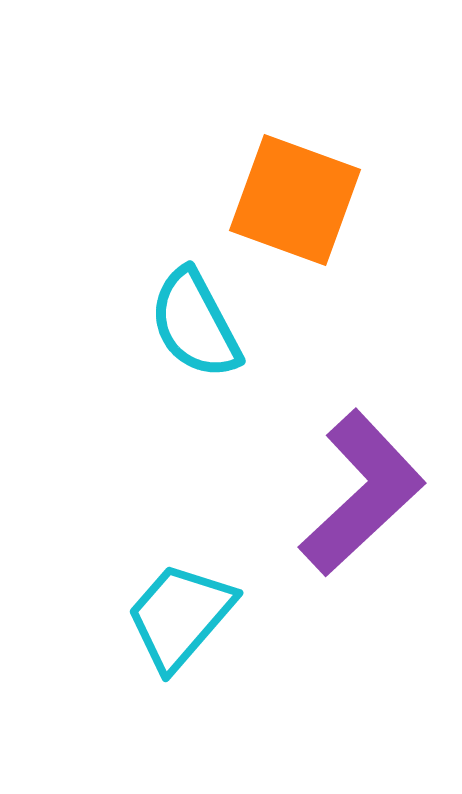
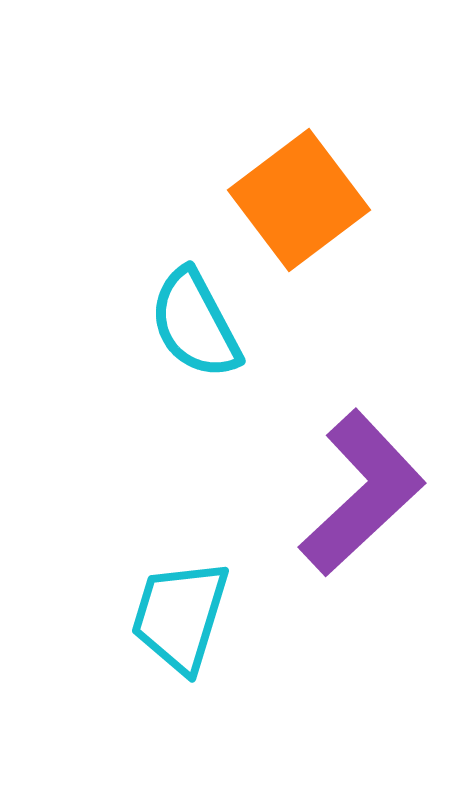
orange square: moved 4 px right; rotated 33 degrees clockwise
cyan trapezoid: rotated 24 degrees counterclockwise
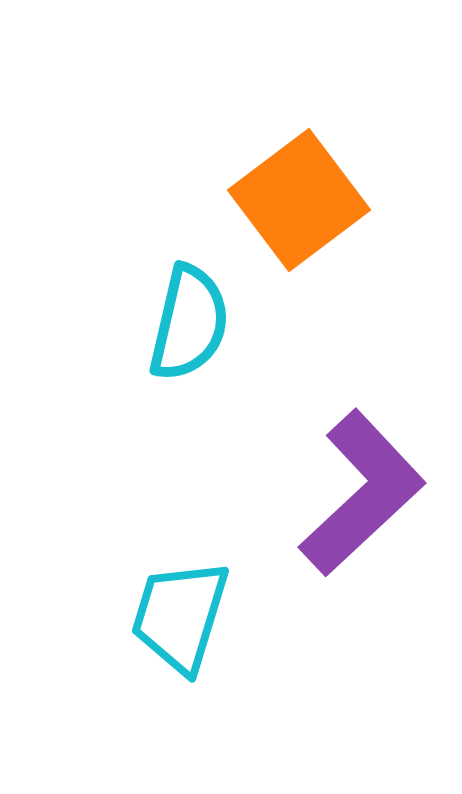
cyan semicircle: moved 6 px left, 1 px up; rotated 139 degrees counterclockwise
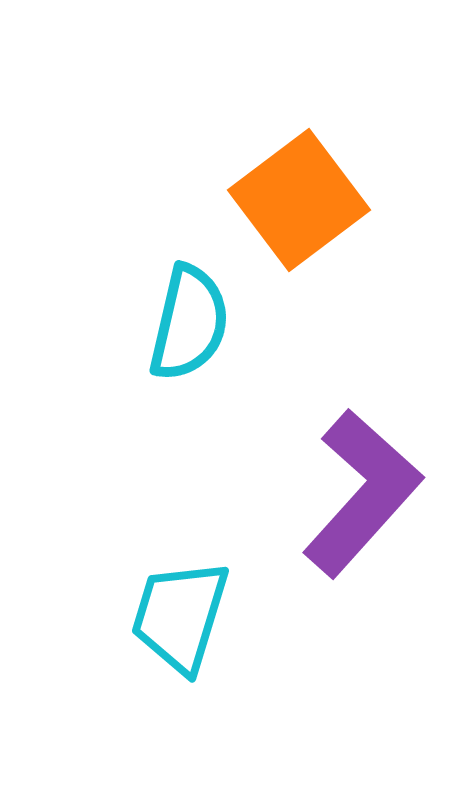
purple L-shape: rotated 5 degrees counterclockwise
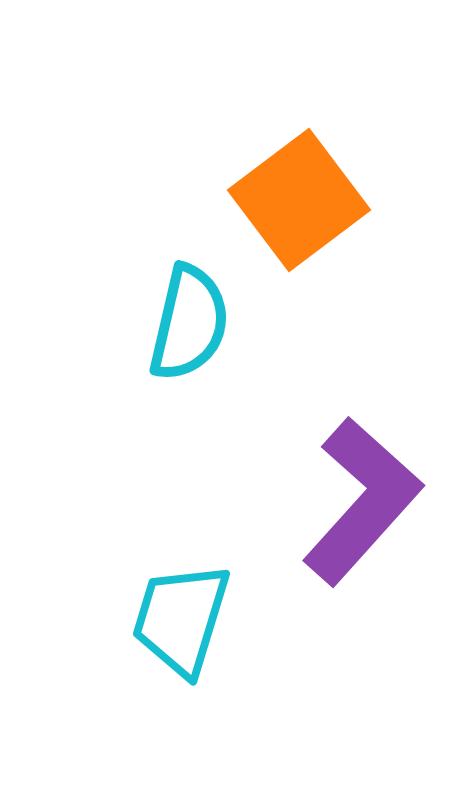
purple L-shape: moved 8 px down
cyan trapezoid: moved 1 px right, 3 px down
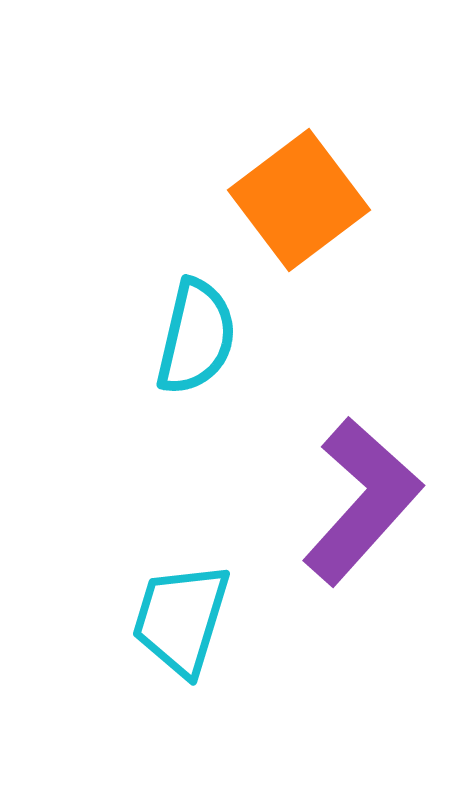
cyan semicircle: moved 7 px right, 14 px down
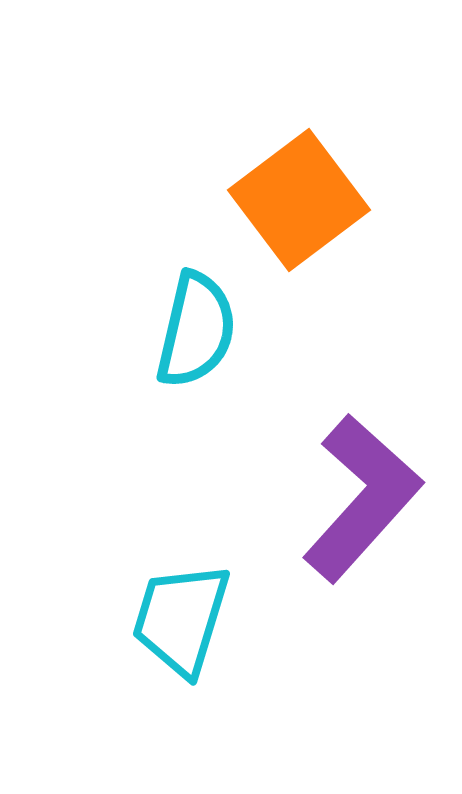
cyan semicircle: moved 7 px up
purple L-shape: moved 3 px up
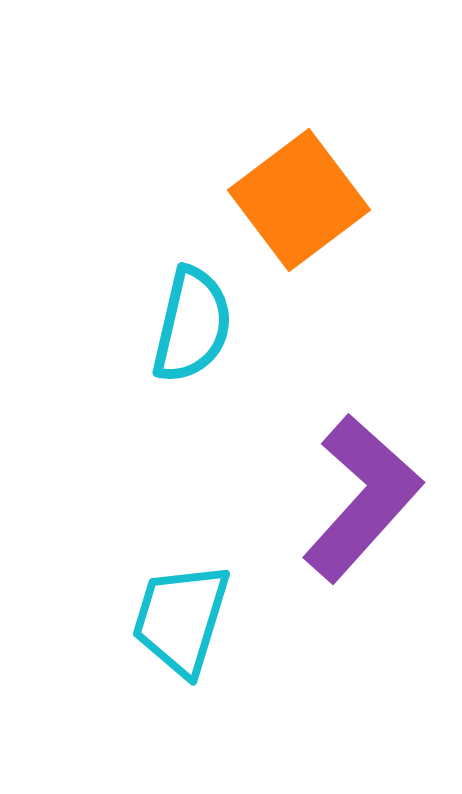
cyan semicircle: moved 4 px left, 5 px up
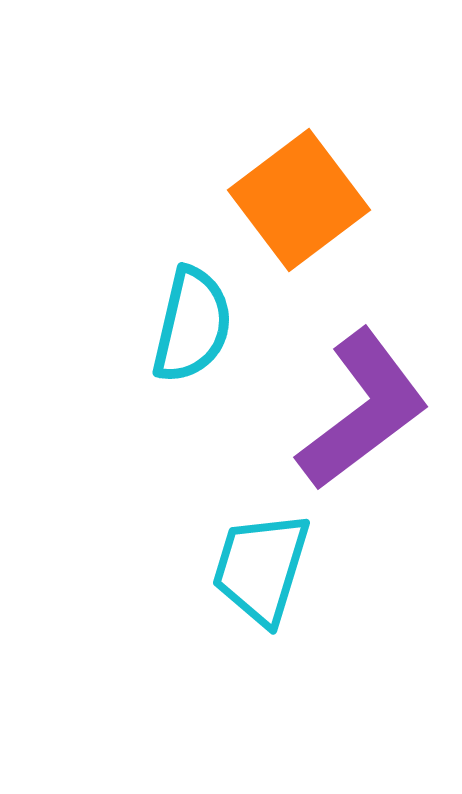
purple L-shape: moved 1 px right, 88 px up; rotated 11 degrees clockwise
cyan trapezoid: moved 80 px right, 51 px up
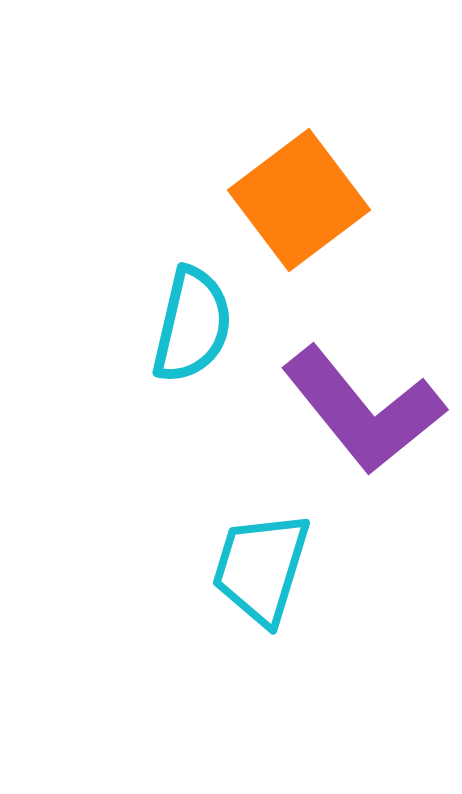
purple L-shape: rotated 88 degrees clockwise
